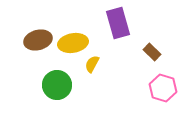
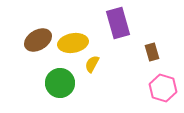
brown ellipse: rotated 16 degrees counterclockwise
brown rectangle: rotated 30 degrees clockwise
green circle: moved 3 px right, 2 px up
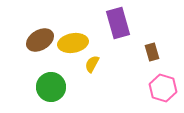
brown ellipse: moved 2 px right
green circle: moved 9 px left, 4 px down
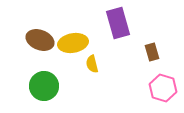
brown ellipse: rotated 52 degrees clockwise
yellow semicircle: rotated 42 degrees counterclockwise
green circle: moved 7 px left, 1 px up
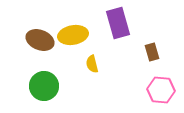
yellow ellipse: moved 8 px up
pink hexagon: moved 2 px left, 2 px down; rotated 12 degrees counterclockwise
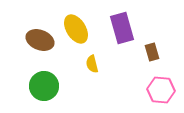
purple rectangle: moved 4 px right, 5 px down
yellow ellipse: moved 3 px right, 6 px up; rotated 68 degrees clockwise
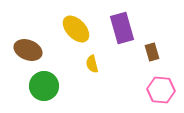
yellow ellipse: rotated 12 degrees counterclockwise
brown ellipse: moved 12 px left, 10 px down
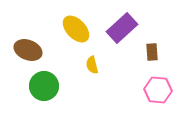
purple rectangle: rotated 64 degrees clockwise
brown rectangle: rotated 12 degrees clockwise
yellow semicircle: moved 1 px down
pink hexagon: moved 3 px left
